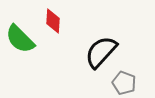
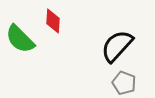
black semicircle: moved 16 px right, 6 px up
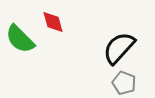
red diamond: moved 1 px down; rotated 20 degrees counterclockwise
black semicircle: moved 2 px right, 2 px down
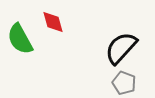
green semicircle: rotated 16 degrees clockwise
black semicircle: moved 2 px right
